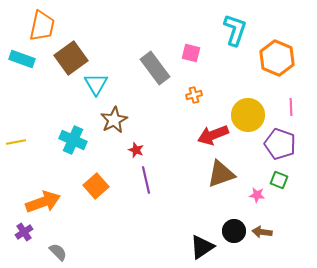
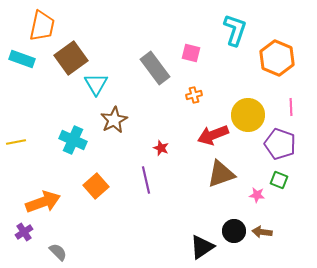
red star: moved 25 px right, 2 px up
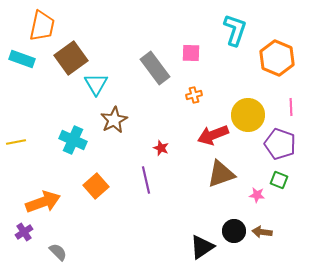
pink square: rotated 12 degrees counterclockwise
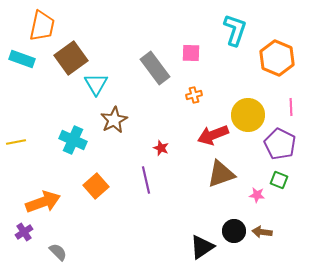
purple pentagon: rotated 8 degrees clockwise
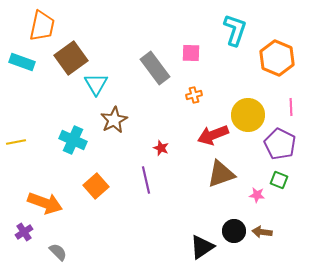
cyan rectangle: moved 3 px down
orange arrow: moved 2 px right, 1 px down; rotated 40 degrees clockwise
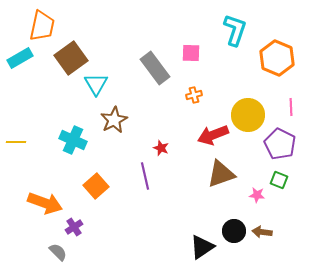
cyan rectangle: moved 2 px left, 4 px up; rotated 50 degrees counterclockwise
yellow line: rotated 12 degrees clockwise
purple line: moved 1 px left, 4 px up
purple cross: moved 50 px right, 5 px up
